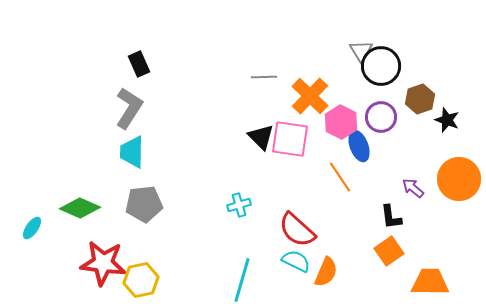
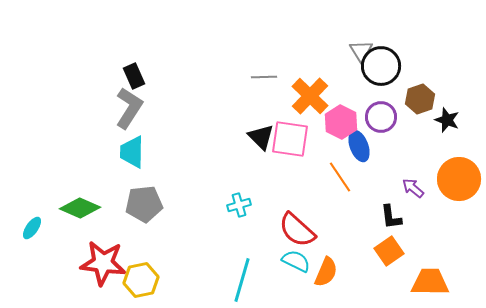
black rectangle: moved 5 px left, 12 px down
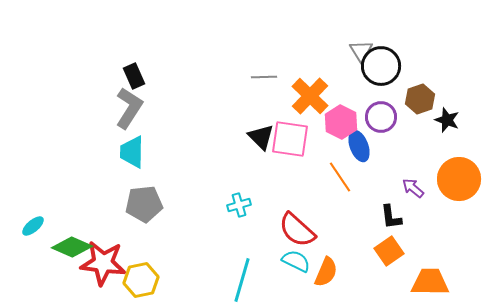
green diamond: moved 8 px left, 39 px down
cyan ellipse: moved 1 px right, 2 px up; rotated 15 degrees clockwise
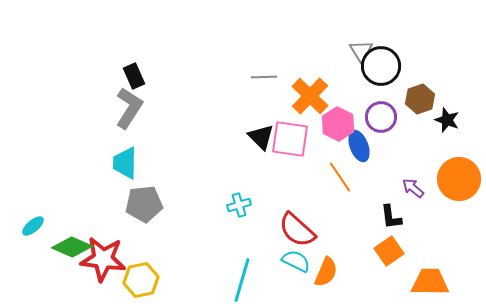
pink hexagon: moved 3 px left, 2 px down
cyan trapezoid: moved 7 px left, 11 px down
red star: moved 4 px up
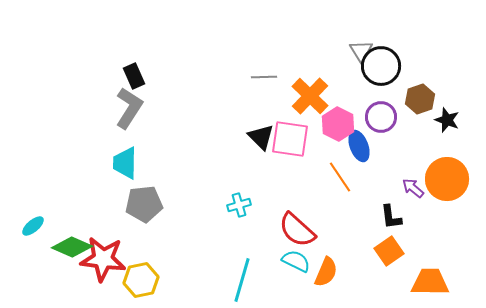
orange circle: moved 12 px left
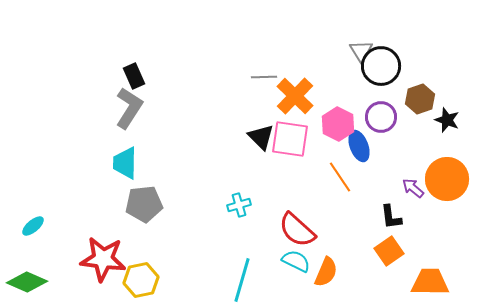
orange cross: moved 15 px left
green diamond: moved 45 px left, 35 px down
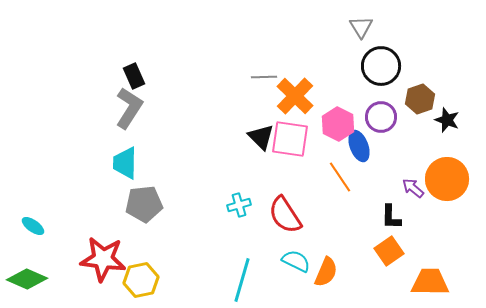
gray triangle: moved 24 px up
black L-shape: rotated 8 degrees clockwise
cyan ellipse: rotated 75 degrees clockwise
red semicircle: moved 12 px left, 15 px up; rotated 15 degrees clockwise
green diamond: moved 3 px up
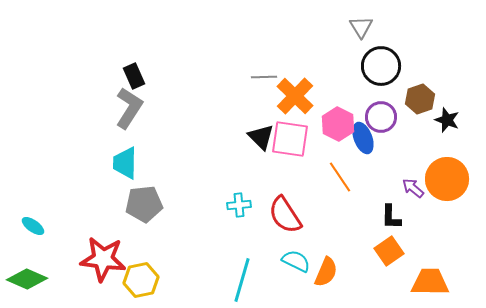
blue ellipse: moved 4 px right, 8 px up
cyan cross: rotated 10 degrees clockwise
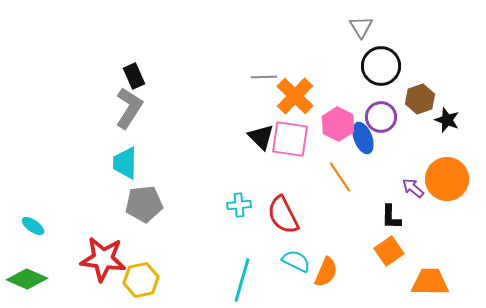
red semicircle: moved 2 px left; rotated 6 degrees clockwise
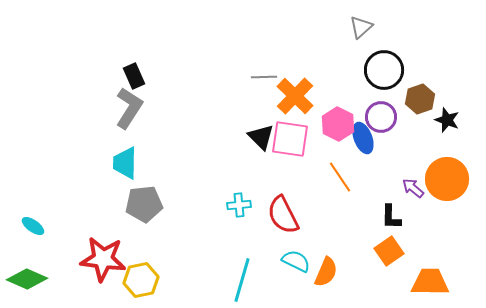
gray triangle: rotated 20 degrees clockwise
black circle: moved 3 px right, 4 px down
